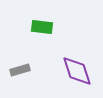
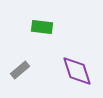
gray rectangle: rotated 24 degrees counterclockwise
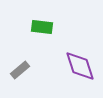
purple diamond: moved 3 px right, 5 px up
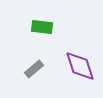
gray rectangle: moved 14 px right, 1 px up
